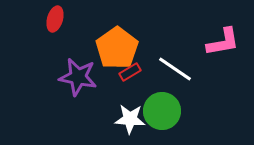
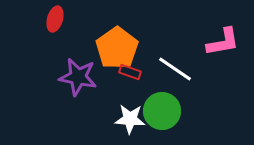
red rectangle: rotated 50 degrees clockwise
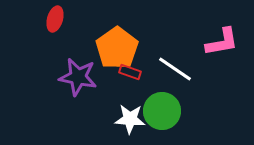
pink L-shape: moved 1 px left
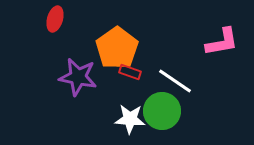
white line: moved 12 px down
